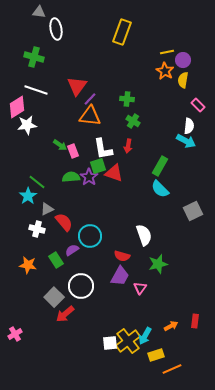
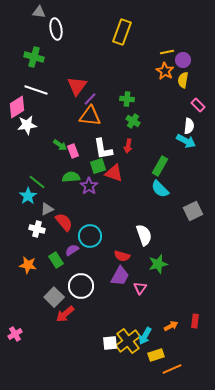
purple star at (89, 177): moved 9 px down
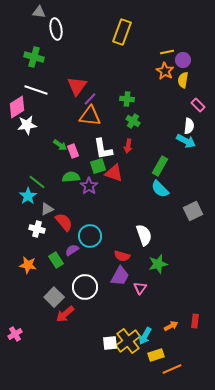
white circle at (81, 286): moved 4 px right, 1 px down
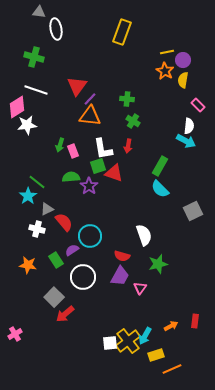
green arrow at (60, 145): rotated 72 degrees clockwise
white circle at (85, 287): moved 2 px left, 10 px up
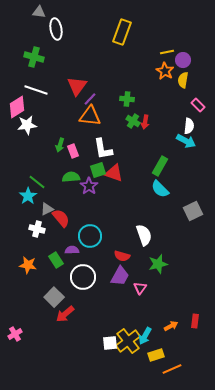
red arrow at (128, 146): moved 17 px right, 24 px up
green square at (98, 166): moved 4 px down
red semicircle at (64, 222): moved 3 px left, 4 px up
purple semicircle at (72, 250): rotated 32 degrees clockwise
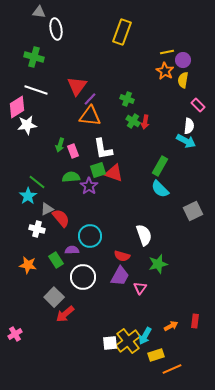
green cross at (127, 99): rotated 16 degrees clockwise
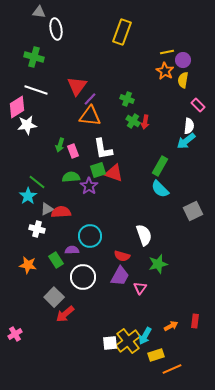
cyan arrow at (186, 141): rotated 114 degrees clockwise
red semicircle at (61, 218): moved 6 px up; rotated 54 degrees counterclockwise
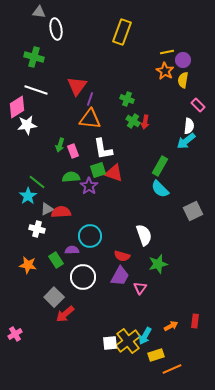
purple line at (90, 99): rotated 24 degrees counterclockwise
orange triangle at (90, 116): moved 3 px down
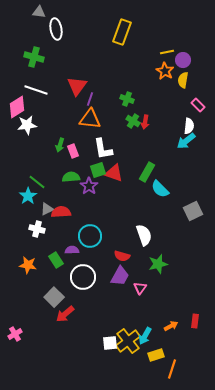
green rectangle at (160, 166): moved 13 px left, 6 px down
orange line at (172, 369): rotated 48 degrees counterclockwise
